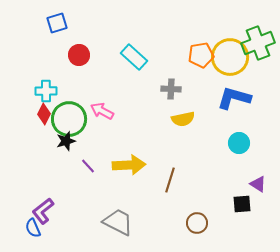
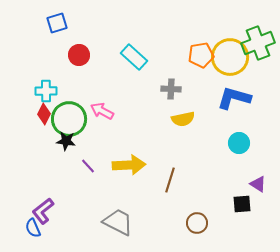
black star: rotated 24 degrees clockwise
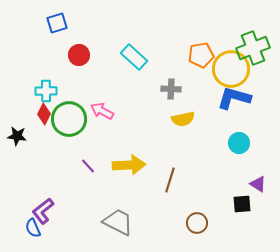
green cross: moved 5 px left, 5 px down
yellow circle: moved 1 px right, 12 px down
black star: moved 49 px left, 5 px up
